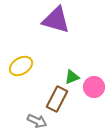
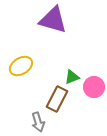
purple triangle: moved 3 px left
gray arrow: moved 1 px right, 1 px down; rotated 48 degrees clockwise
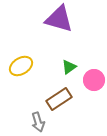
purple triangle: moved 6 px right, 1 px up
green triangle: moved 3 px left, 10 px up; rotated 14 degrees counterclockwise
pink circle: moved 7 px up
brown rectangle: moved 2 px right; rotated 30 degrees clockwise
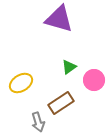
yellow ellipse: moved 17 px down
brown rectangle: moved 2 px right, 4 px down
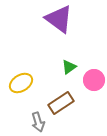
purple triangle: rotated 20 degrees clockwise
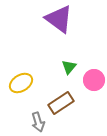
green triangle: rotated 14 degrees counterclockwise
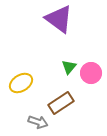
pink circle: moved 3 px left, 7 px up
gray arrow: rotated 54 degrees counterclockwise
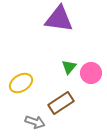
purple triangle: rotated 28 degrees counterclockwise
gray arrow: moved 3 px left
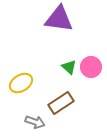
green triangle: rotated 28 degrees counterclockwise
pink circle: moved 6 px up
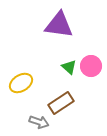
purple triangle: moved 6 px down
pink circle: moved 1 px up
gray arrow: moved 4 px right
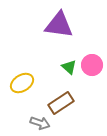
pink circle: moved 1 px right, 1 px up
yellow ellipse: moved 1 px right
gray arrow: moved 1 px right, 1 px down
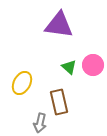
pink circle: moved 1 px right
yellow ellipse: rotated 30 degrees counterclockwise
brown rectangle: moved 2 px left, 1 px up; rotated 70 degrees counterclockwise
gray arrow: rotated 84 degrees clockwise
